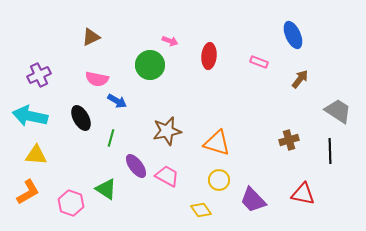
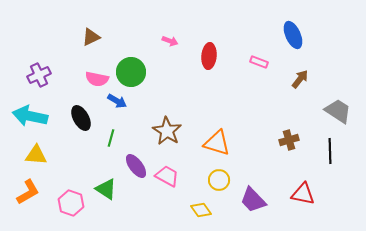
green circle: moved 19 px left, 7 px down
brown star: rotated 28 degrees counterclockwise
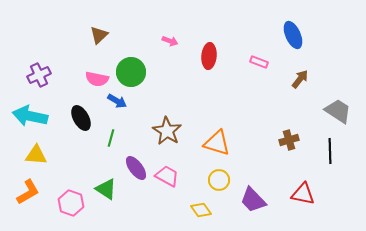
brown triangle: moved 8 px right, 2 px up; rotated 18 degrees counterclockwise
purple ellipse: moved 2 px down
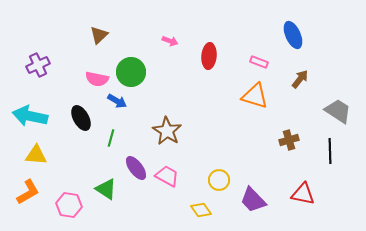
purple cross: moved 1 px left, 10 px up
orange triangle: moved 38 px right, 47 px up
pink hexagon: moved 2 px left, 2 px down; rotated 10 degrees counterclockwise
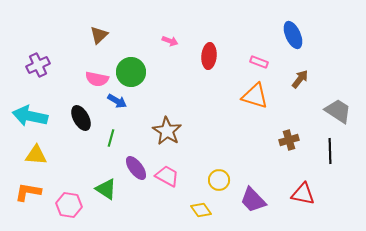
orange L-shape: rotated 140 degrees counterclockwise
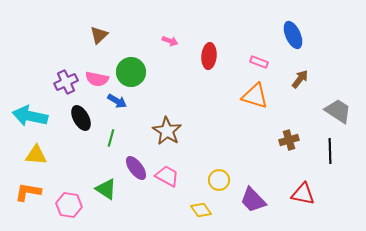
purple cross: moved 28 px right, 17 px down
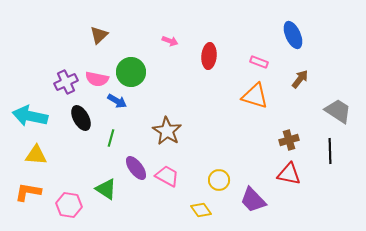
red triangle: moved 14 px left, 20 px up
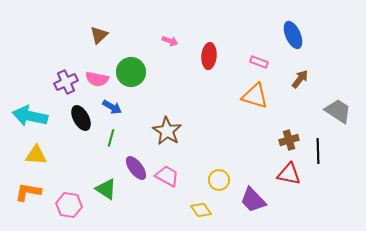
blue arrow: moved 5 px left, 6 px down
black line: moved 12 px left
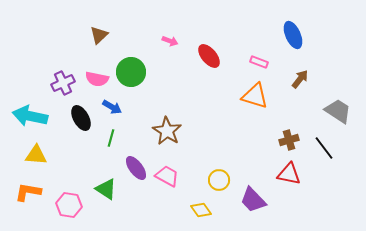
red ellipse: rotated 45 degrees counterclockwise
purple cross: moved 3 px left, 1 px down
black line: moved 6 px right, 3 px up; rotated 35 degrees counterclockwise
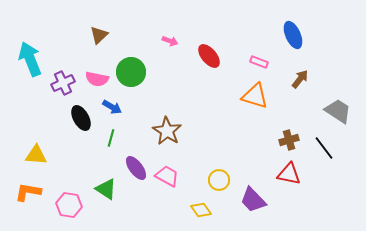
cyan arrow: moved 57 px up; rotated 56 degrees clockwise
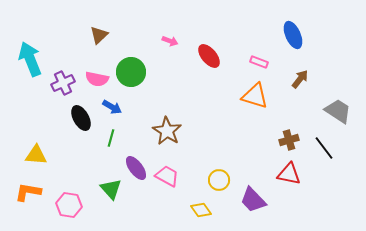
green triangle: moved 5 px right; rotated 15 degrees clockwise
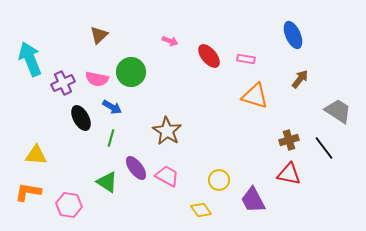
pink rectangle: moved 13 px left, 3 px up; rotated 12 degrees counterclockwise
green triangle: moved 4 px left, 7 px up; rotated 15 degrees counterclockwise
purple trapezoid: rotated 16 degrees clockwise
